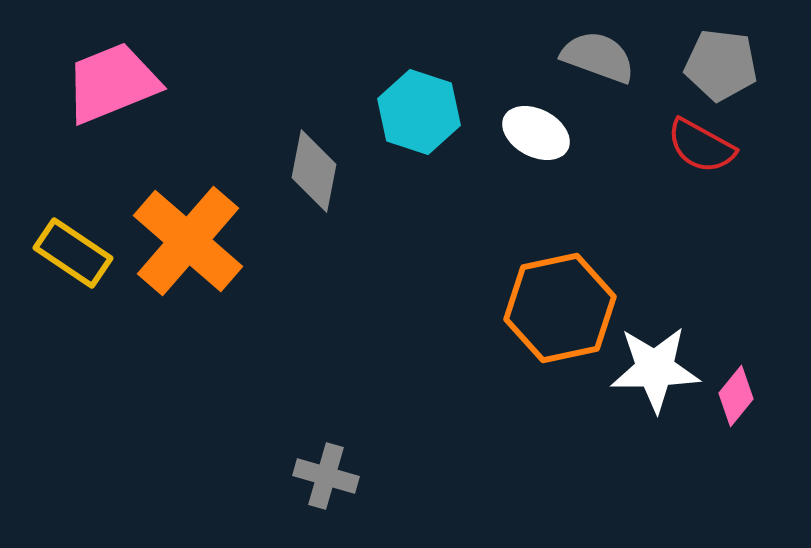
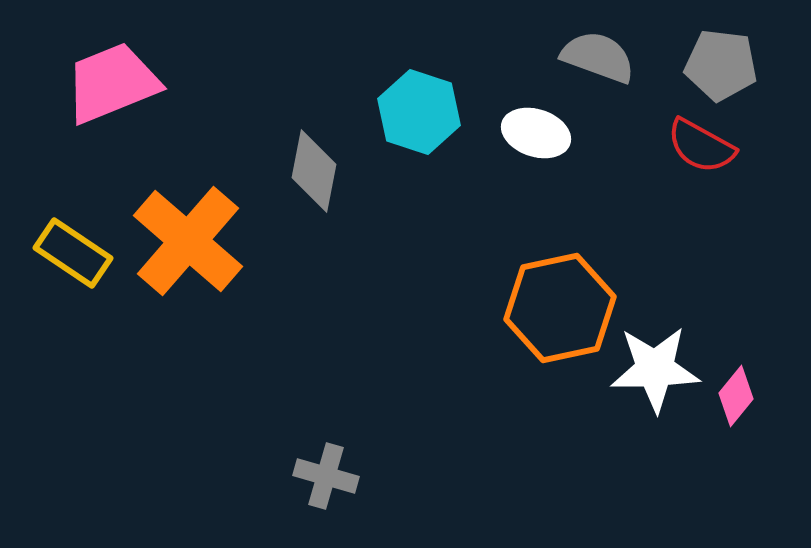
white ellipse: rotated 10 degrees counterclockwise
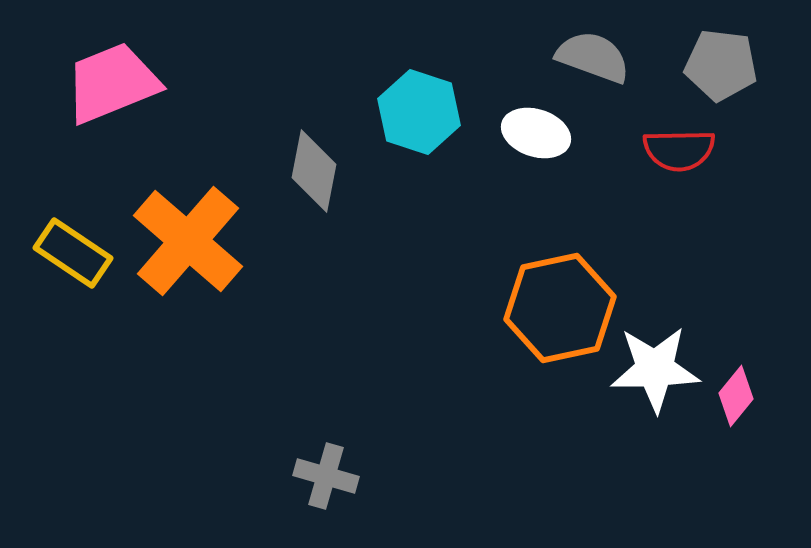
gray semicircle: moved 5 px left
red semicircle: moved 22 px left, 4 px down; rotated 30 degrees counterclockwise
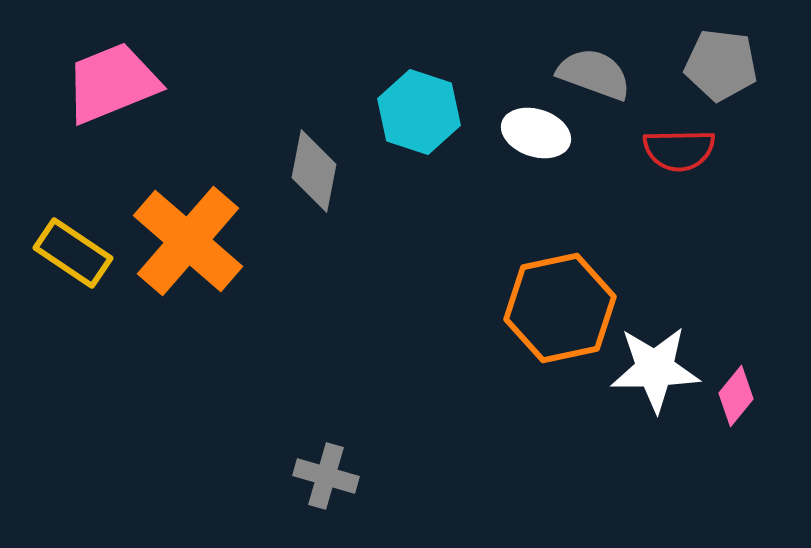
gray semicircle: moved 1 px right, 17 px down
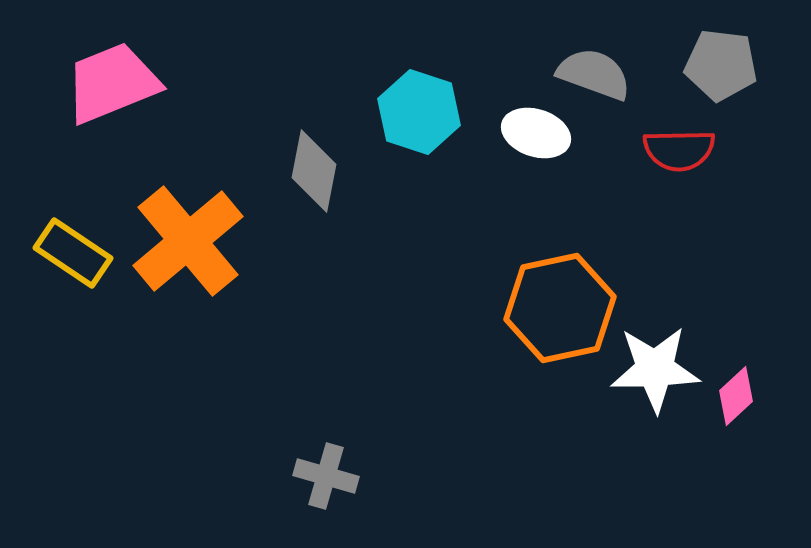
orange cross: rotated 9 degrees clockwise
pink diamond: rotated 8 degrees clockwise
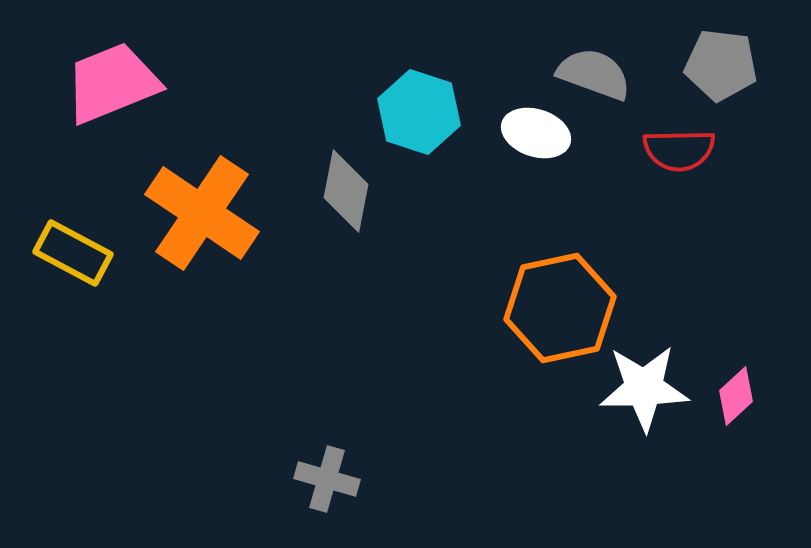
gray diamond: moved 32 px right, 20 px down
orange cross: moved 14 px right, 28 px up; rotated 16 degrees counterclockwise
yellow rectangle: rotated 6 degrees counterclockwise
white star: moved 11 px left, 19 px down
gray cross: moved 1 px right, 3 px down
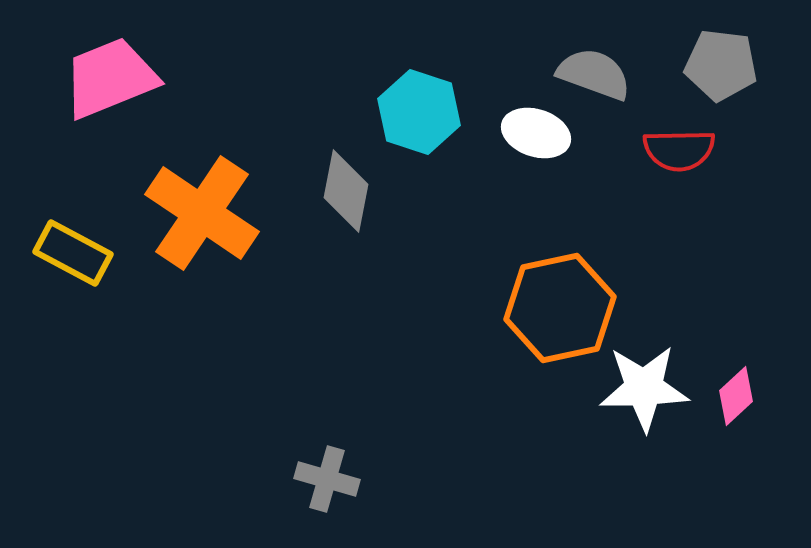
pink trapezoid: moved 2 px left, 5 px up
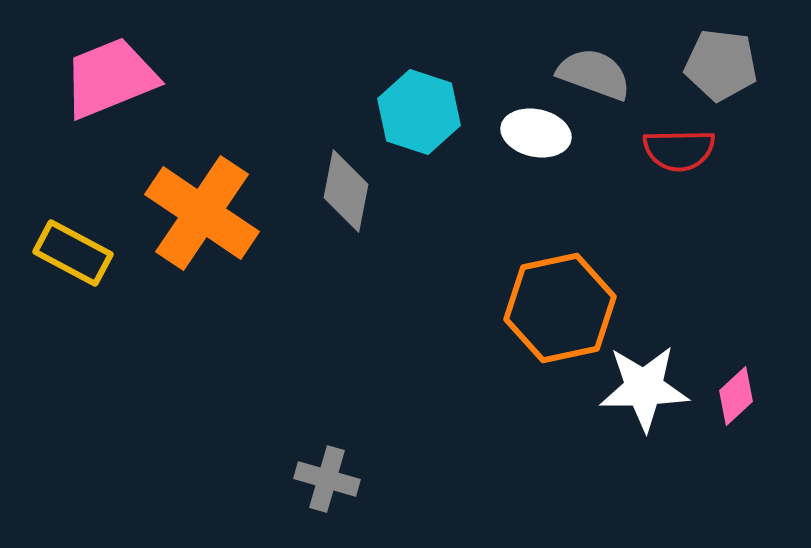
white ellipse: rotated 6 degrees counterclockwise
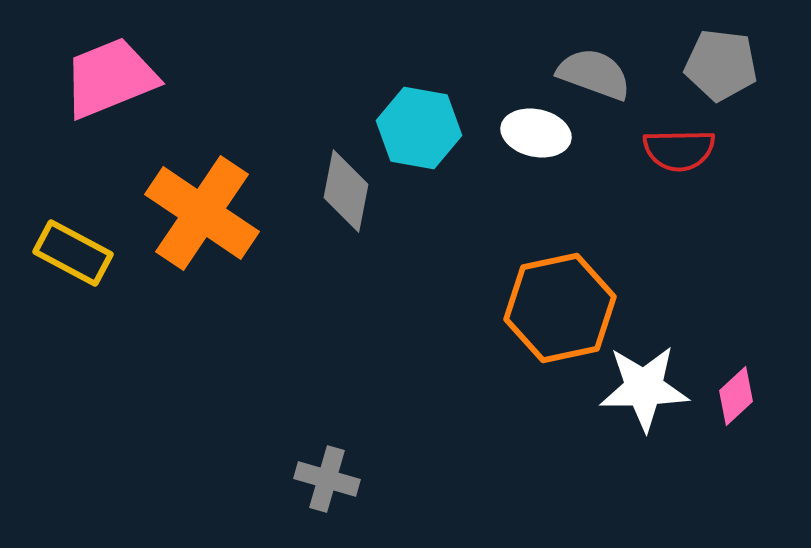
cyan hexagon: moved 16 px down; rotated 8 degrees counterclockwise
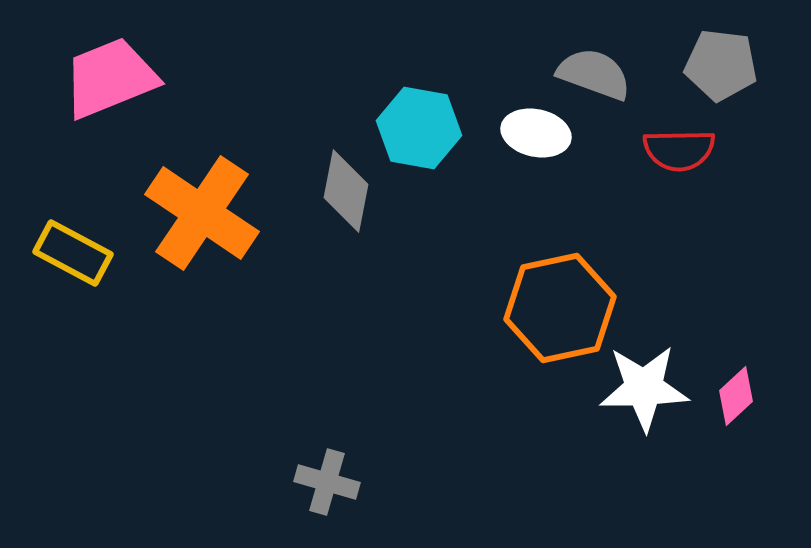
gray cross: moved 3 px down
